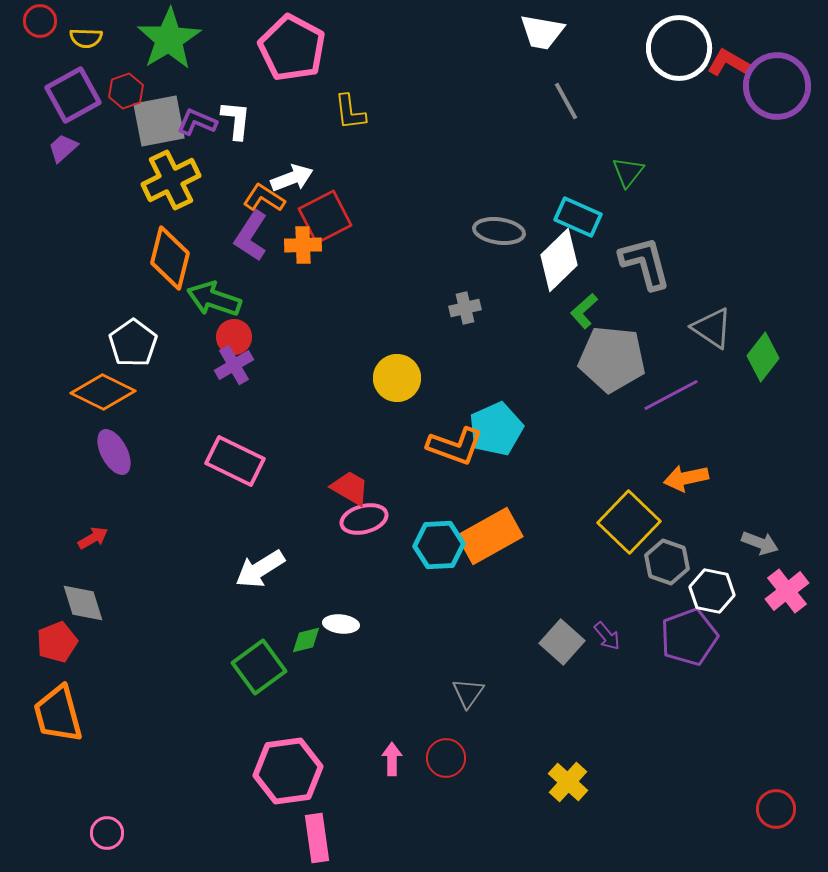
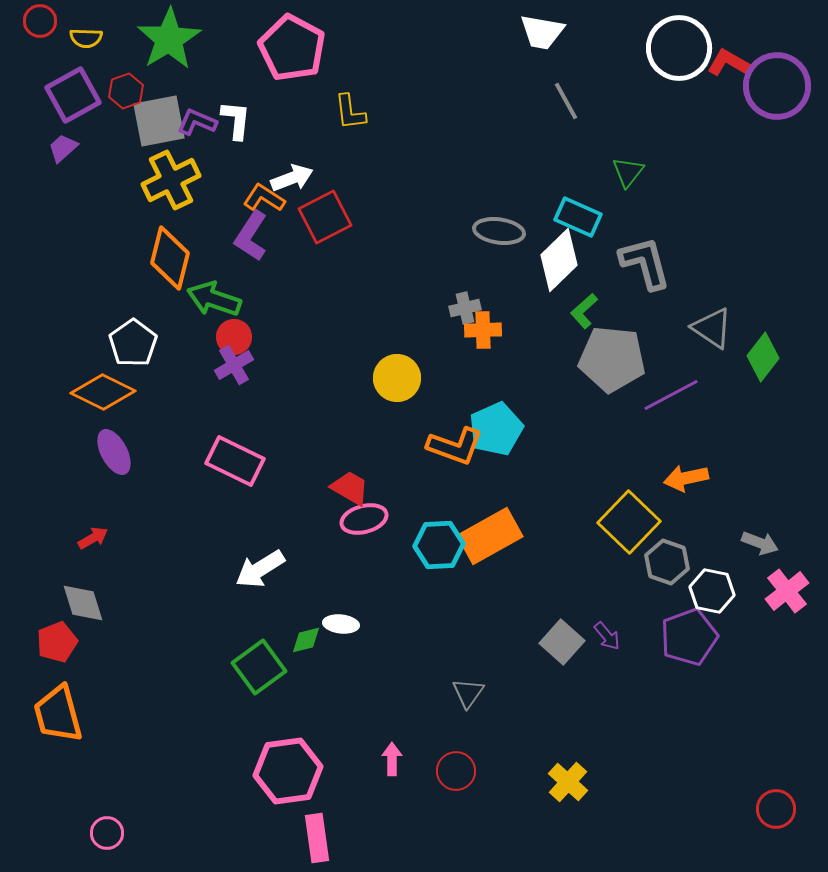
orange cross at (303, 245): moved 180 px right, 85 px down
red circle at (446, 758): moved 10 px right, 13 px down
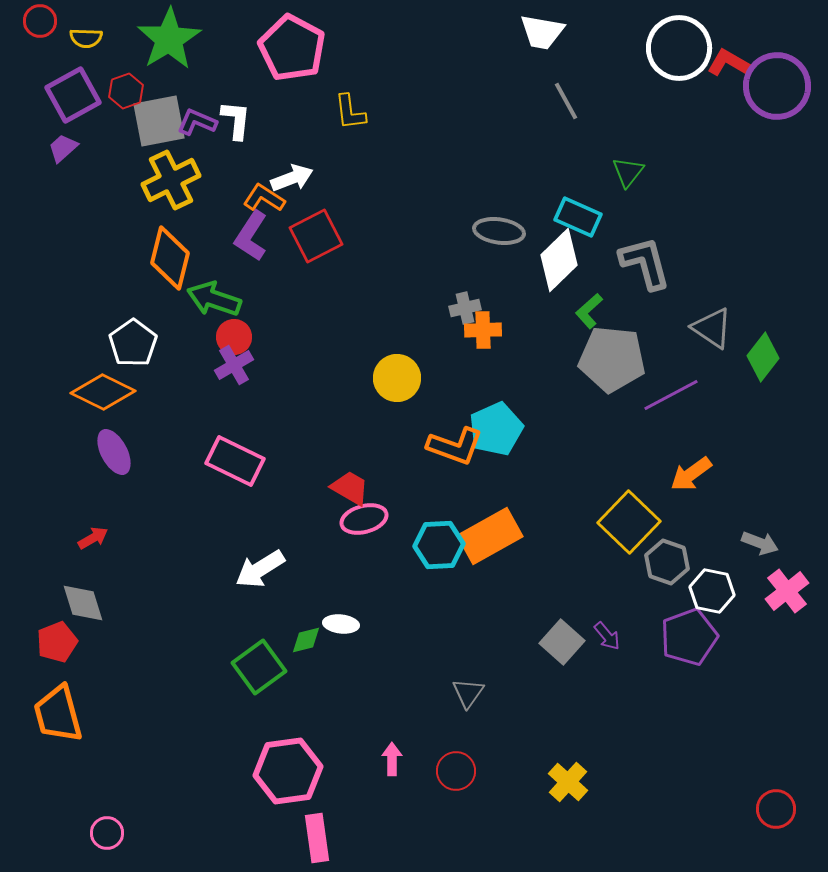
red square at (325, 217): moved 9 px left, 19 px down
green L-shape at (584, 311): moved 5 px right
orange arrow at (686, 478): moved 5 px right, 4 px up; rotated 24 degrees counterclockwise
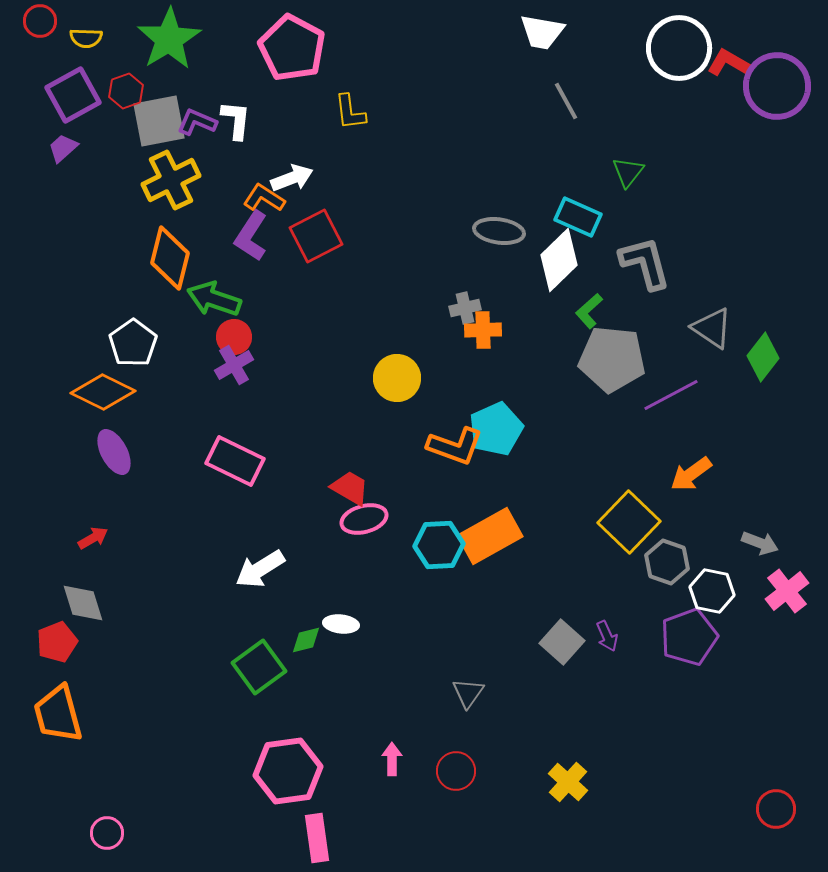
purple arrow at (607, 636): rotated 16 degrees clockwise
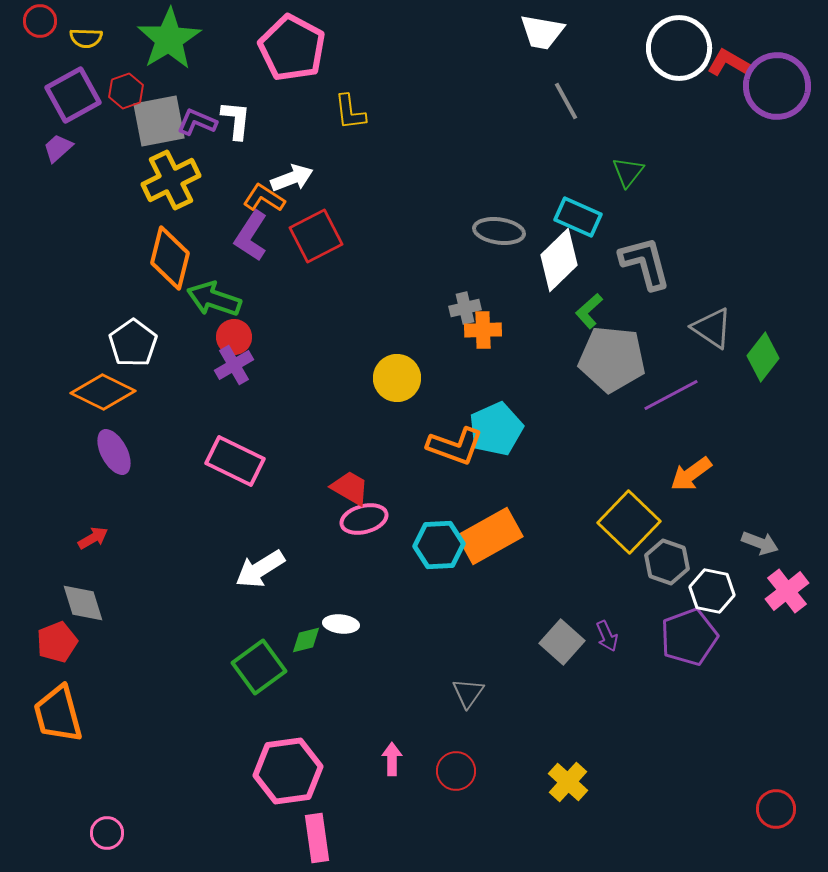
purple trapezoid at (63, 148): moved 5 px left
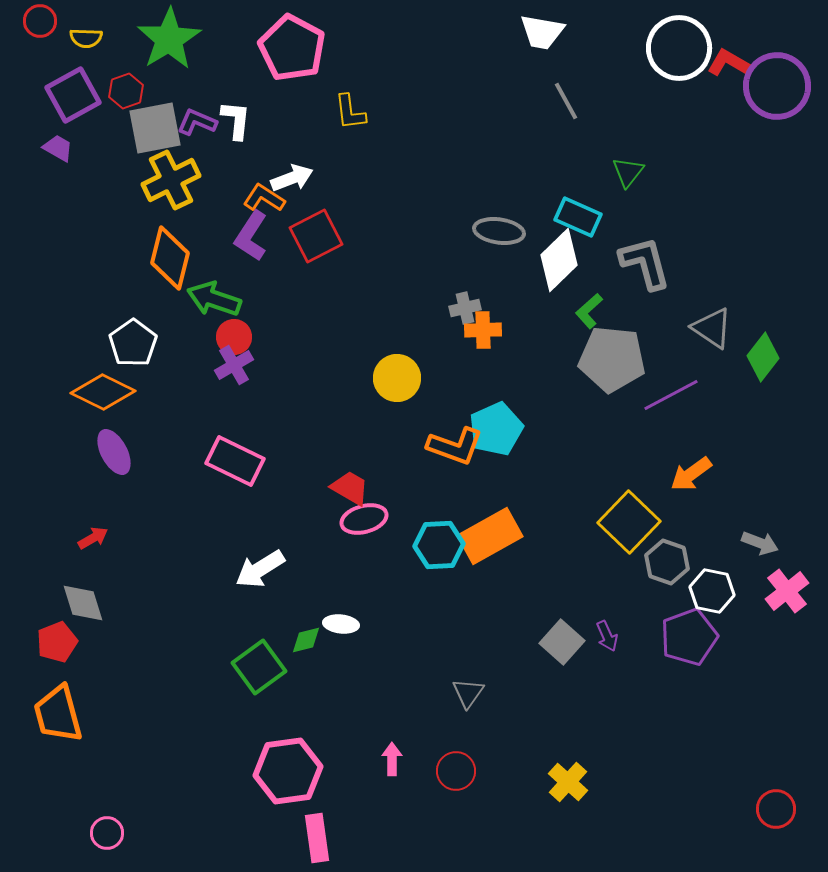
gray square at (159, 121): moved 4 px left, 7 px down
purple trapezoid at (58, 148): rotated 72 degrees clockwise
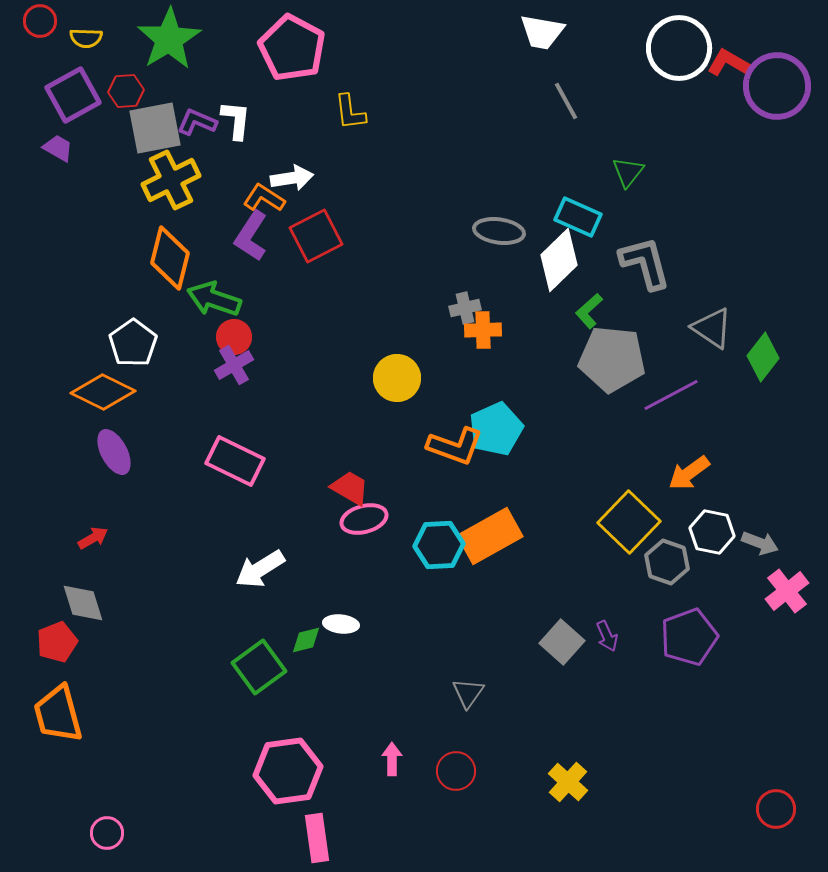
red hexagon at (126, 91): rotated 16 degrees clockwise
white arrow at (292, 178): rotated 12 degrees clockwise
orange arrow at (691, 474): moved 2 px left, 1 px up
white hexagon at (712, 591): moved 59 px up
